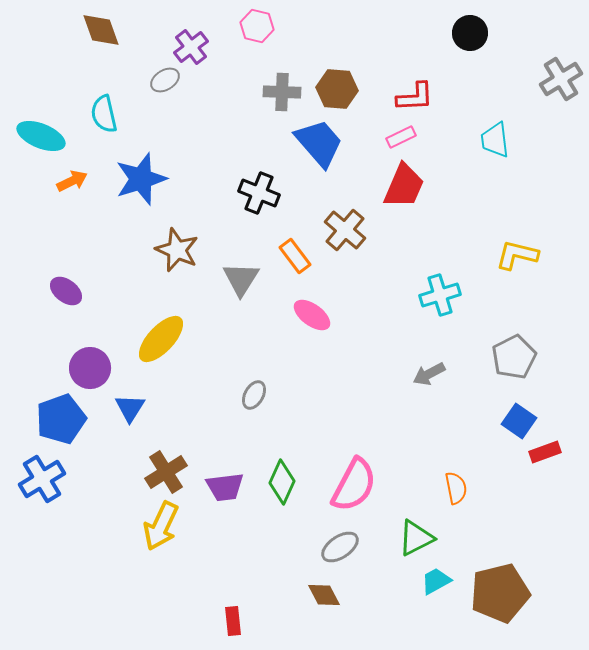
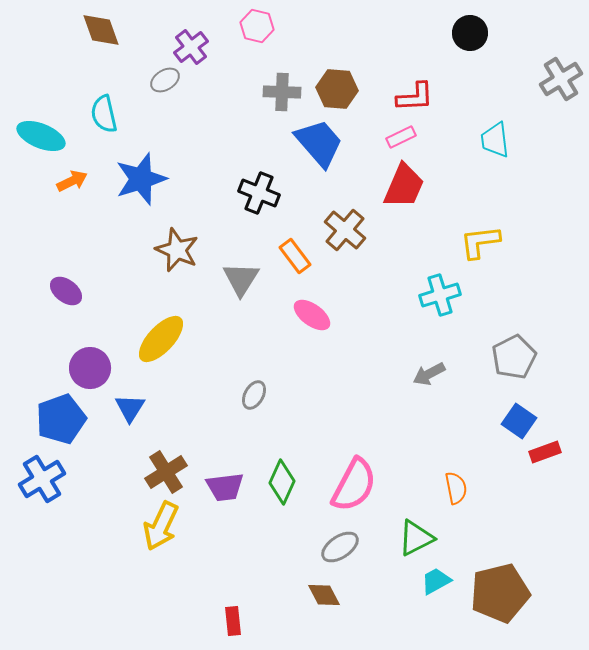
yellow L-shape at (517, 255): moved 37 px left, 13 px up; rotated 21 degrees counterclockwise
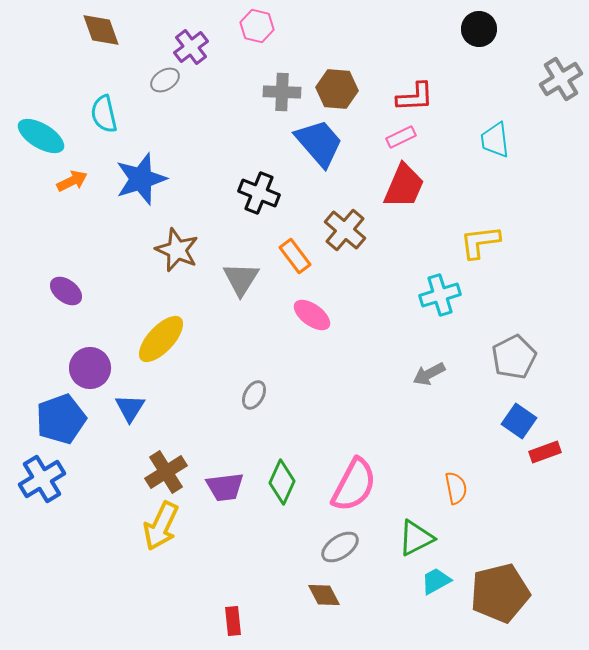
black circle at (470, 33): moved 9 px right, 4 px up
cyan ellipse at (41, 136): rotated 9 degrees clockwise
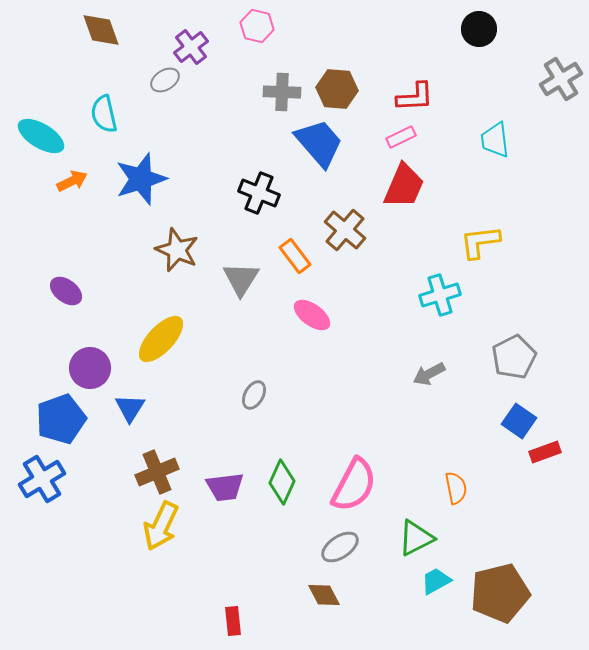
brown cross at (166, 472): moved 9 px left; rotated 9 degrees clockwise
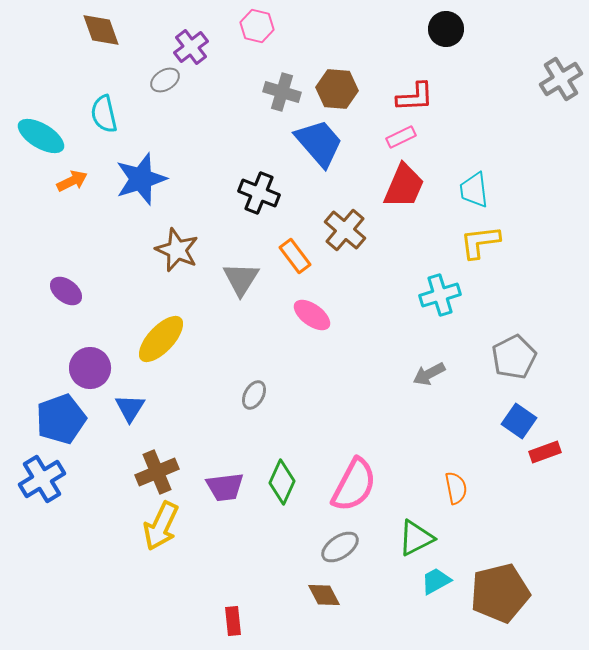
black circle at (479, 29): moved 33 px left
gray cross at (282, 92): rotated 15 degrees clockwise
cyan trapezoid at (495, 140): moved 21 px left, 50 px down
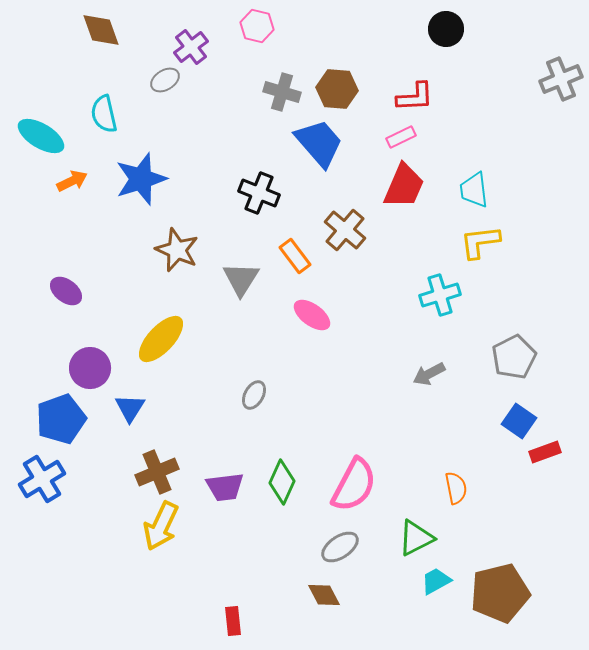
gray cross at (561, 79): rotated 9 degrees clockwise
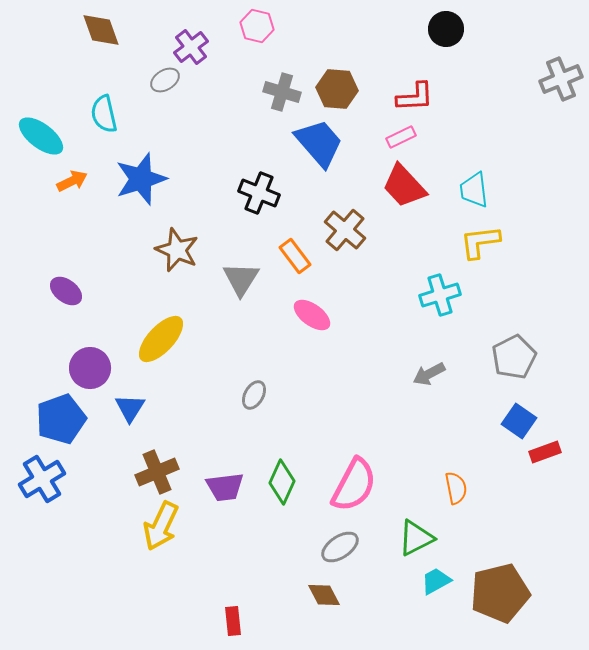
cyan ellipse at (41, 136): rotated 6 degrees clockwise
red trapezoid at (404, 186): rotated 114 degrees clockwise
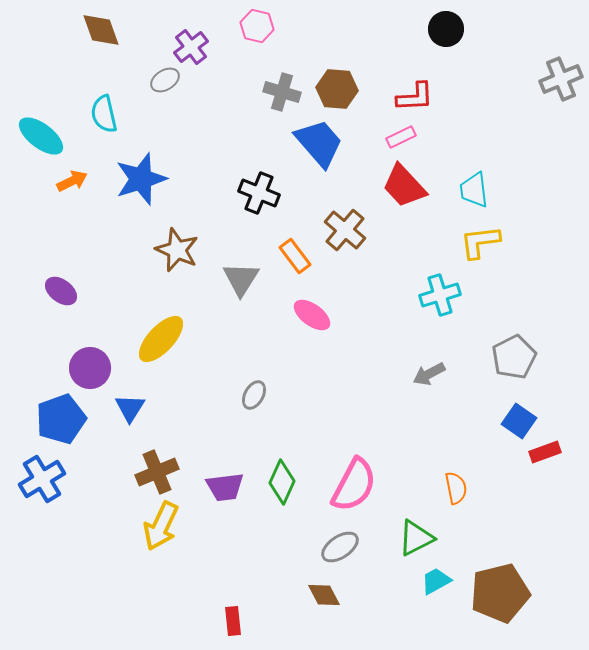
purple ellipse at (66, 291): moved 5 px left
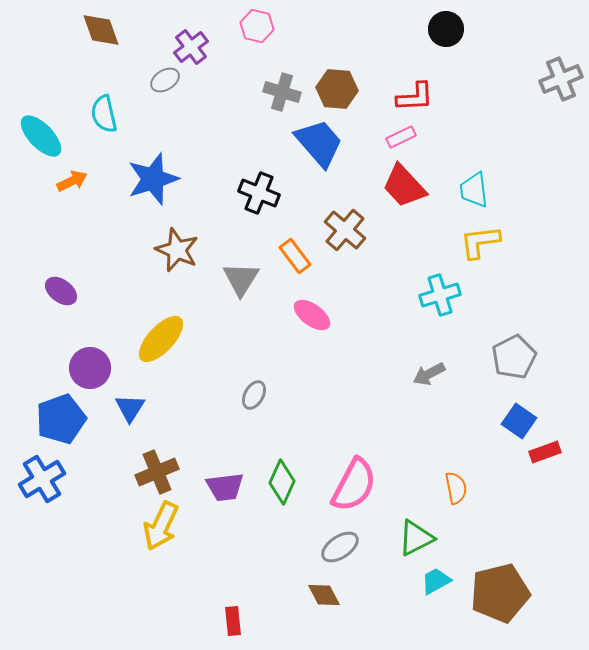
cyan ellipse at (41, 136): rotated 9 degrees clockwise
blue star at (141, 179): moved 12 px right
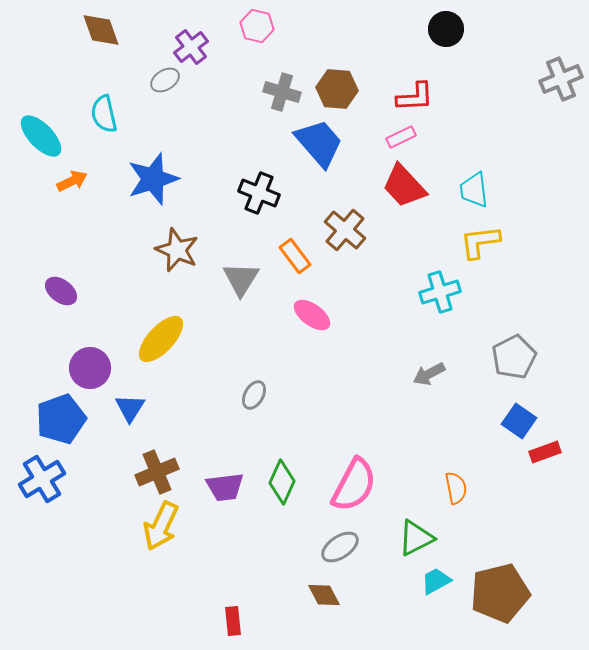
cyan cross at (440, 295): moved 3 px up
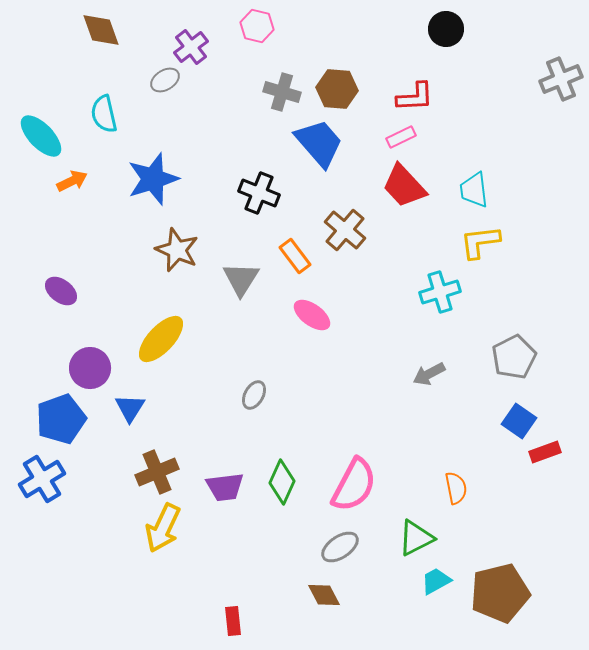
yellow arrow at (161, 526): moved 2 px right, 2 px down
